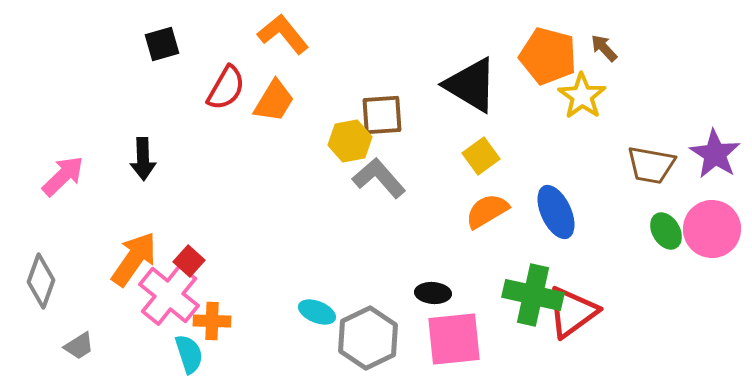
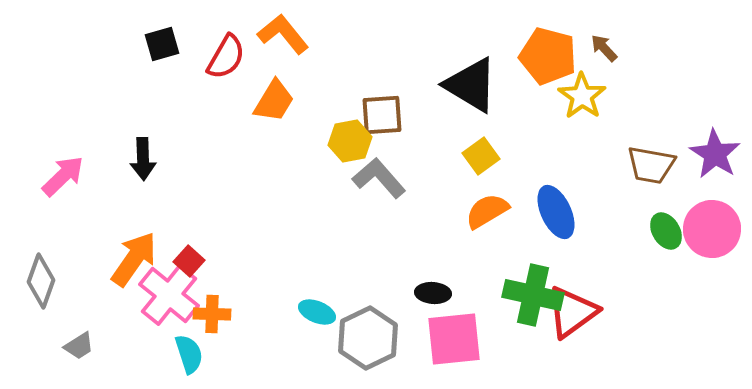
red semicircle: moved 31 px up
orange cross: moved 7 px up
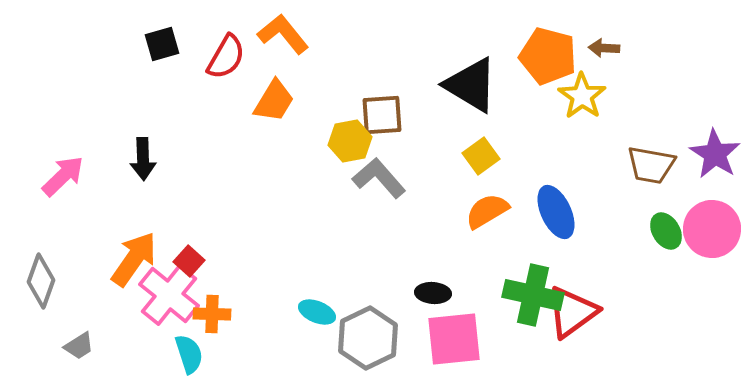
brown arrow: rotated 44 degrees counterclockwise
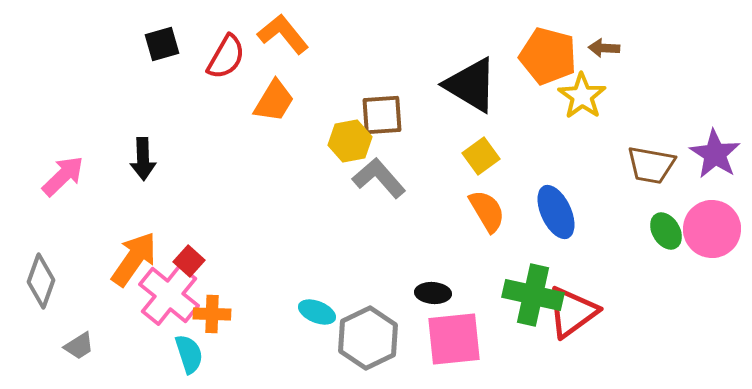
orange semicircle: rotated 90 degrees clockwise
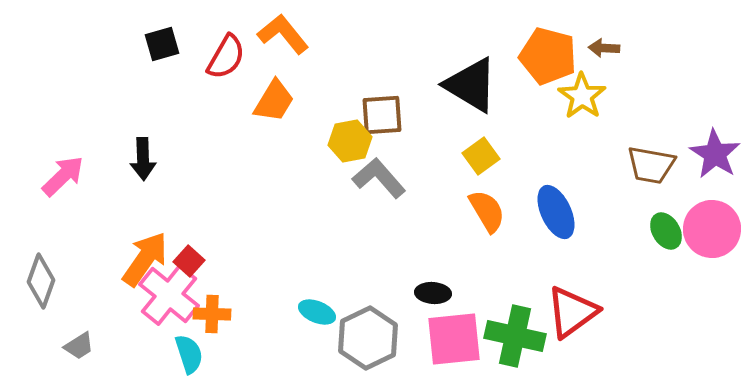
orange arrow: moved 11 px right
green cross: moved 18 px left, 41 px down
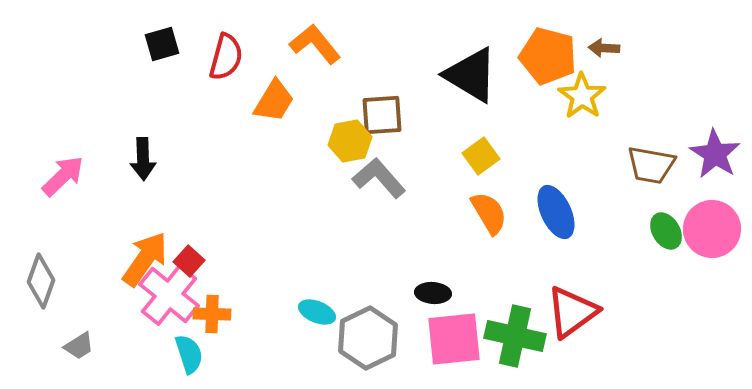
orange L-shape: moved 32 px right, 10 px down
red semicircle: rotated 15 degrees counterclockwise
black triangle: moved 10 px up
orange semicircle: moved 2 px right, 2 px down
